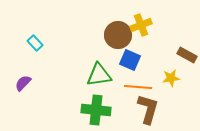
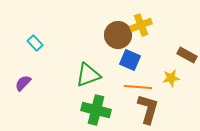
green triangle: moved 11 px left; rotated 12 degrees counterclockwise
green cross: rotated 8 degrees clockwise
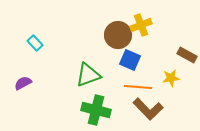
purple semicircle: rotated 18 degrees clockwise
brown L-shape: rotated 120 degrees clockwise
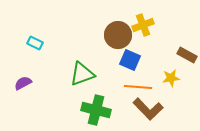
yellow cross: moved 2 px right
cyan rectangle: rotated 21 degrees counterclockwise
green triangle: moved 6 px left, 1 px up
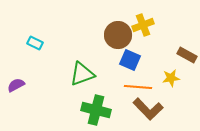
purple semicircle: moved 7 px left, 2 px down
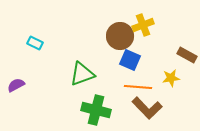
brown circle: moved 2 px right, 1 px down
brown L-shape: moved 1 px left, 1 px up
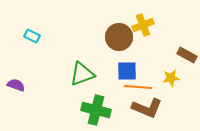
brown circle: moved 1 px left, 1 px down
cyan rectangle: moved 3 px left, 7 px up
blue square: moved 3 px left, 11 px down; rotated 25 degrees counterclockwise
purple semicircle: rotated 48 degrees clockwise
brown L-shape: rotated 24 degrees counterclockwise
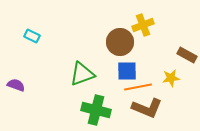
brown circle: moved 1 px right, 5 px down
orange line: rotated 16 degrees counterclockwise
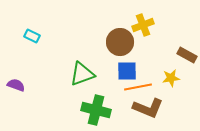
brown L-shape: moved 1 px right
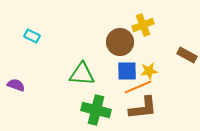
green triangle: rotated 24 degrees clockwise
yellow star: moved 22 px left, 7 px up
orange line: rotated 12 degrees counterclockwise
brown L-shape: moved 5 px left; rotated 28 degrees counterclockwise
